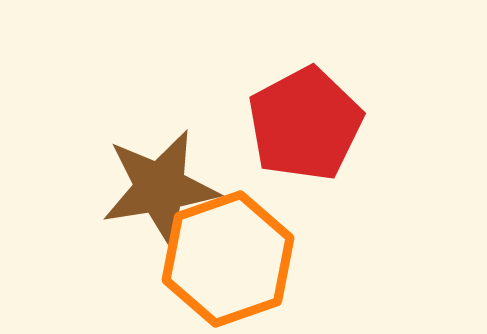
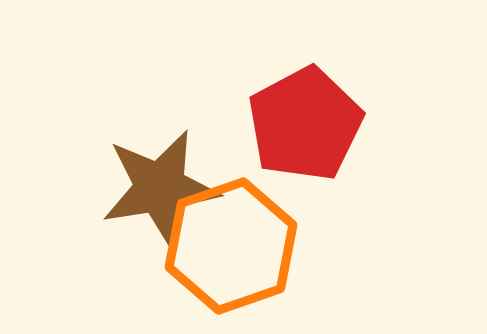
orange hexagon: moved 3 px right, 13 px up
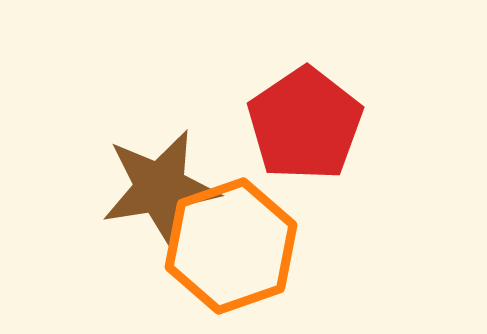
red pentagon: rotated 6 degrees counterclockwise
